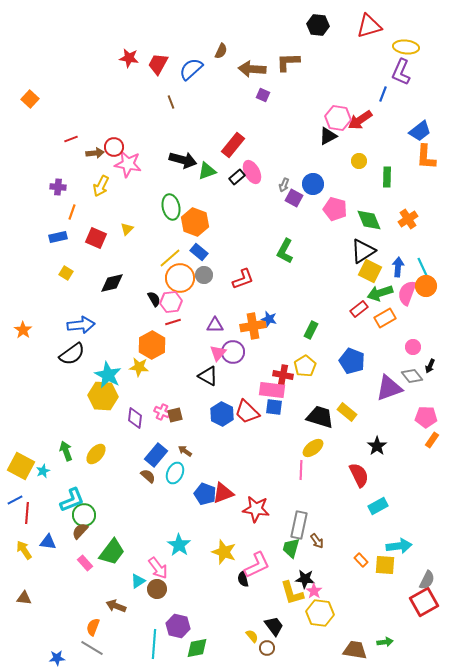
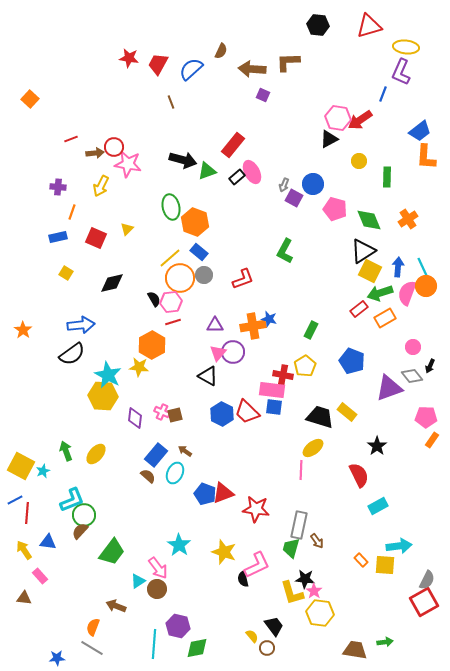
black triangle at (328, 136): moved 1 px right, 3 px down
pink rectangle at (85, 563): moved 45 px left, 13 px down
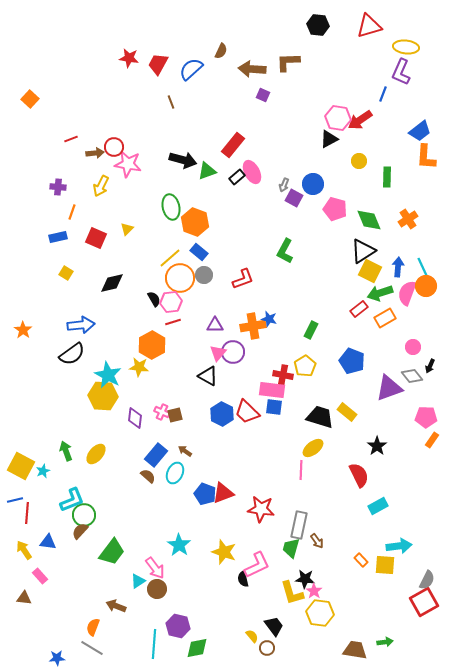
blue line at (15, 500): rotated 14 degrees clockwise
red star at (256, 509): moved 5 px right
pink arrow at (158, 568): moved 3 px left
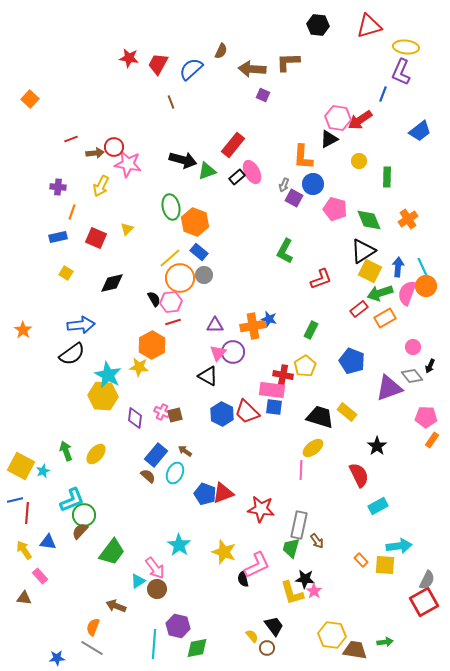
orange L-shape at (426, 157): moved 123 px left
red L-shape at (243, 279): moved 78 px right
yellow hexagon at (320, 613): moved 12 px right, 22 px down
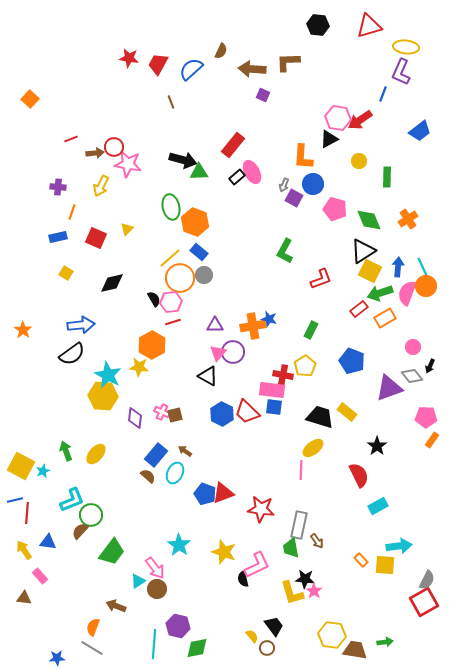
green triangle at (207, 171): moved 8 px left, 1 px down; rotated 18 degrees clockwise
green circle at (84, 515): moved 7 px right
green trapezoid at (291, 548): rotated 25 degrees counterclockwise
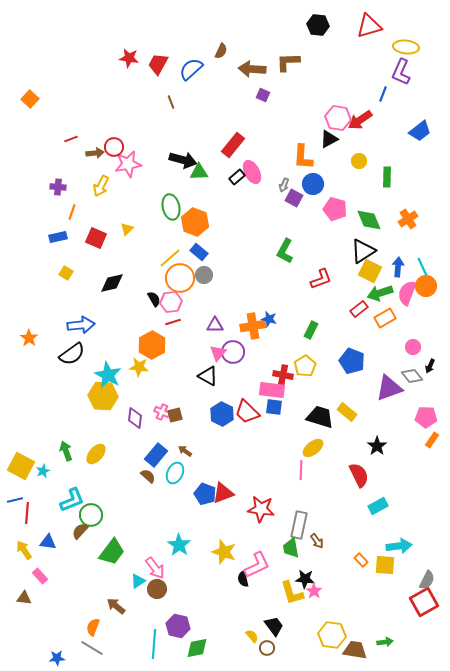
pink star at (128, 164): rotated 20 degrees counterclockwise
orange star at (23, 330): moved 6 px right, 8 px down
brown arrow at (116, 606): rotated 18 degrees clockwise
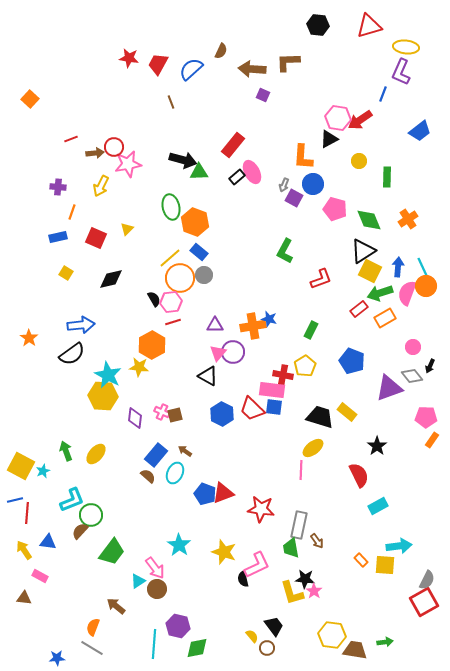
black diamond at (112, 283): moved 1 px left, 4 px up
red trapezoid at (247, 412): moved 5 px right, 3 px up
pink rectangle at (40, 576): rotated 21 degrees counterclockwise
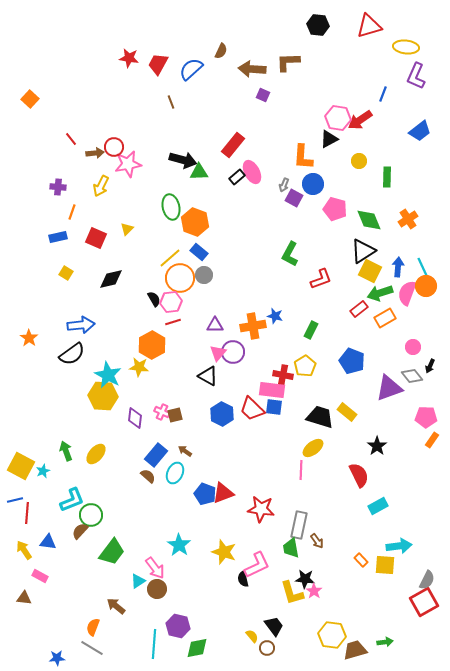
purple L-shape at (401, 72): moved 15 px right, 4 px down
red line at (71, 139): rotated 72 degrees clockwise
green L-shape at (285, 251): moved 5 px right, 3 px down
blue star at (269, 319): moved 6 px right, 3 px up
brown trapezoid at (355, 650): rotated 25 degrees counterclockwise
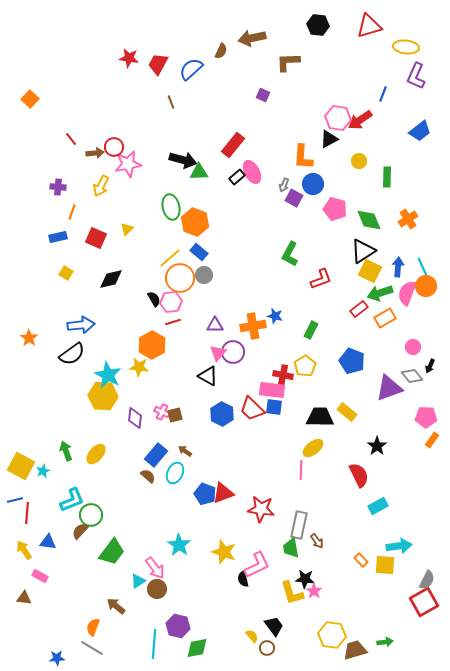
brown arrow at (252, 69): moved 31 px up; rotated 16 degrees counterclockwise
black trapezoid at (320, 417): rotated 16 degrees counterclockwise
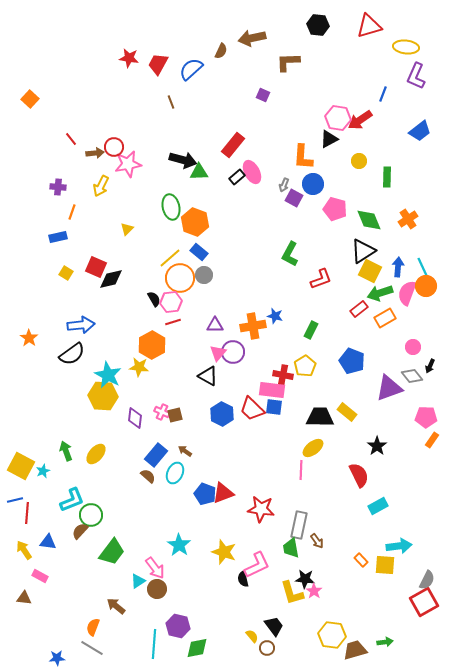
red square at (96, 238): moved 29 px down
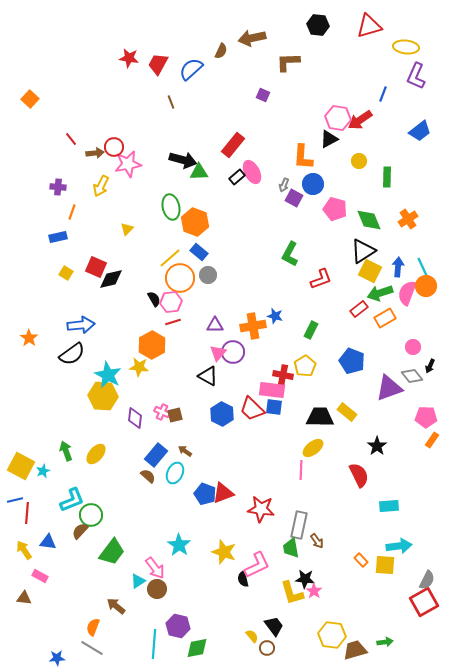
gray circle at (204, 275): moved 4 px right
cyan rectangle at (378, 506): moved 11 px right; rotated 24 degrees clockwise
